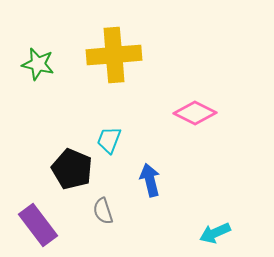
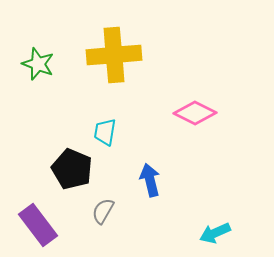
green star: rotated 8 degrees clockwise
cyan trapezoid: moved 4 px left, 8 px up; rotated 12 degrees counterclockwise
gray semicircle: rotated 48 degrees clockwise
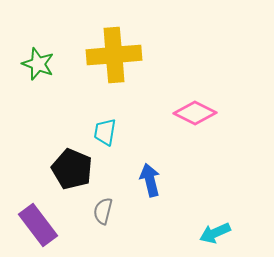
gray semicircle: rotated 16 degrees counterclockwise
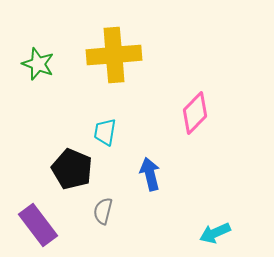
pink diamond: rotated 72 degrees counterclockwise
blue arrow: moved 6 px up
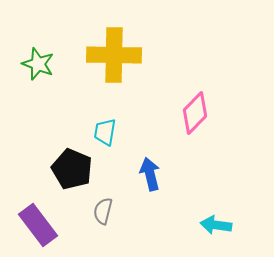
yellow cross: rotated 6 degrees clockwise
cyan arrow: moved 1 px right, 8 px up; rotated 32 degrees clockwise
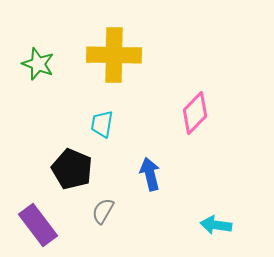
cyan trapezoid: moved 3 px left, 8 px up
gray semicircle: rotated 16 degrees clockwise
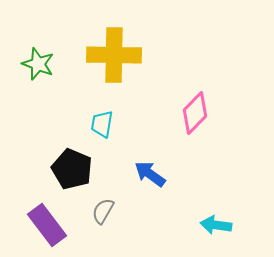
blue arrow: rotated 40 degrees counterclockwise
purple rectangle: moved 9 px right
